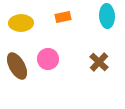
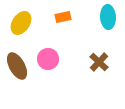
cyan ellipse: moved 1 px right, 1 px down
yellow ellipse: rotated 55 degrees counterclockwise
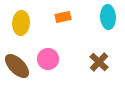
yellow ellipse: rotated 30 degrees counterclockwise
brown ellipse: rotated 16 degrees counterclockwise
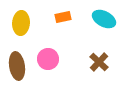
cyan ellipse: moved 4 px left, 2 px down; rotated 60 degrees counterclockwise
brown ellipse: rotated 36 degrees clockwise
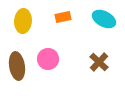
yellow ellipse: moved 2 px right, 2 px up
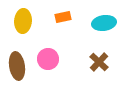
cyan ellipse: moved 4 px down; rotated 35 degrees counterclockwise
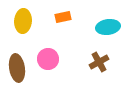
cyan ellipse: moved 4 px right, 4 px down
brown cross: rotated 18 degrees clockwise
brown ellipse: moved 2 px down
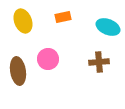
yellow ellipse: rotated 25 degrees counterclockwise
cyan ellipse: rotated 30 degrees clockwise
brown cross: rotated 24 degrees clockwise
brown ellipse: moved 1 px right, 3 px down
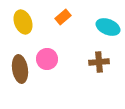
orange rectangle: rotated 28 degrees counterclockwise
yellow ellipse: moved 1 px down
pink circle: moved 1 px left
brown ellipse: moved 2 px right, 2 px up
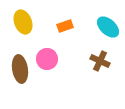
orange rectangle: moved 2 px right, 9 px down; rotated 21 degrees clockwise
cyan ellipse: rotated 20 degrees clockwise
brown cross: moved 1 px right, 1 px up; rotated 30 degrees clockwise
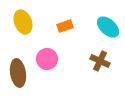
brown ellipse: moved 2 px left, 4 px down
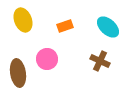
yellow ellipse: moved 2 px up
